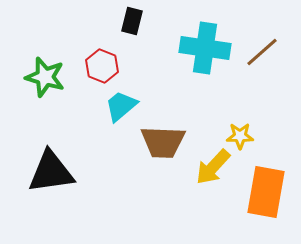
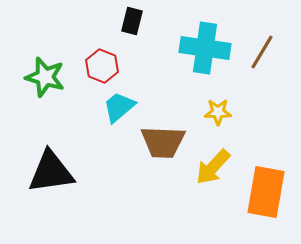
brown line: rotated 18 degrees counterclockwise
cyan trapezoid: moved 2 px left, 1 px down
yellow star: moved 22 px left, 24 px up
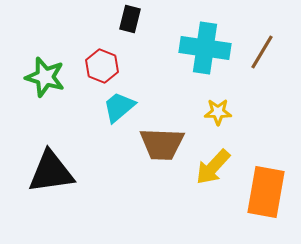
black rectangle: moved 2 px left, 2 px up
brown trapezoid: moved 1 px left, 2 px down
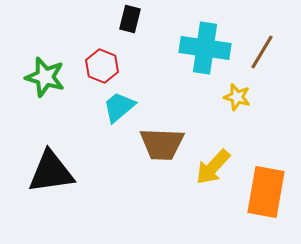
yellow star: moved 19 px right, 15 px up; rotated 16 degrees clockwise
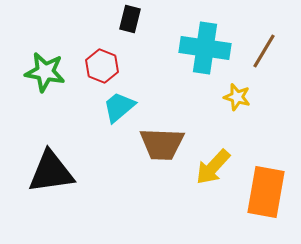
brown line: moved 2 px right, 1 px up
green star: moved 5 px up; rotated 6 degrees counterclockwise
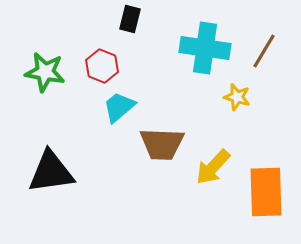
orange rectangle: rotated 12 degrees counterclockwise
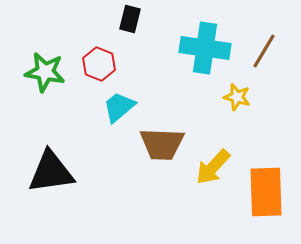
red hexagon: moved 3 px left, 2 px up
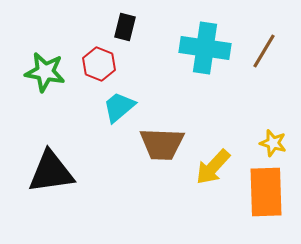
black rectangle: moved 5 px left, 8 px down
yellow star: moved 36 px right, 46 px down
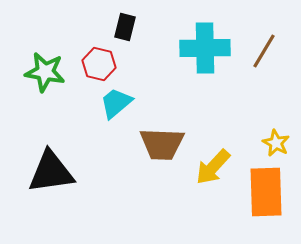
cyan cross: rotated 9 degrees counterclockwise
red hexagon: rotated 8 degrees counterclockwise
cyan trapezoid: moved 3 px left, 4 px up
yellow star: moved 3 px right; rotated 12 degrees clockwise
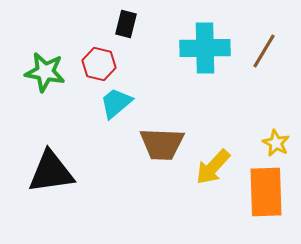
black rectangle: moved 1 px right, 3 px up
